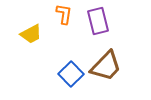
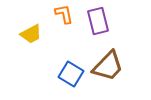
orange L-shape: rotated 20 degrees counterclockwise
brown trapezoid: moved 2 px right
blue square: rotated 15 degrees counterclockwise
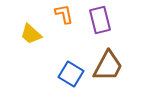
purple rectangle: moved 2 px right, 1 px up
yellow trapezoid: rotated 70 degrees clockwise
brown trapezoid: rotated 16 degrees counterclockwise
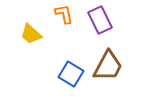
purple rectangle: rotated 12 degrees counterclockwise
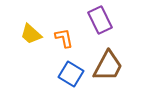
orange L-shape: moved 24 px down
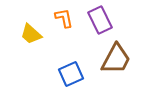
orange L-shape: moved 20 px up
brown trapezoid: moved 8 px right, 7 px up
blue square: rotated 35 degrees clockwise
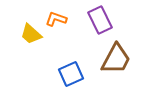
orange L-shape: moved 8 px left, 1 px down; rotated 60 degrees counterclockwise
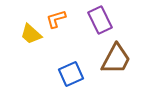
orange L-shape: rotated 35 degrees counterclockwise
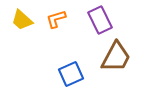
yellow trapezoid: moved 9 px left, 14 px up
brown trapezoid: moved 2 px up
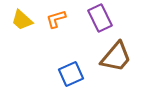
purple rectangle: moved 2 px up
brown trapezoid: rotated 12 degrees clockwise
